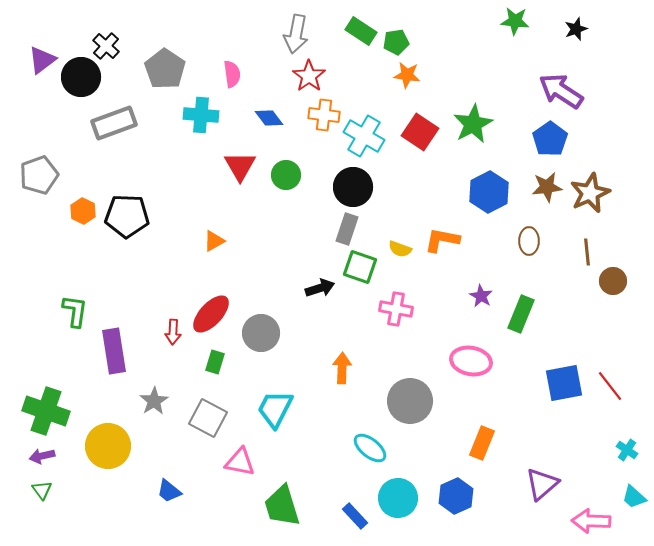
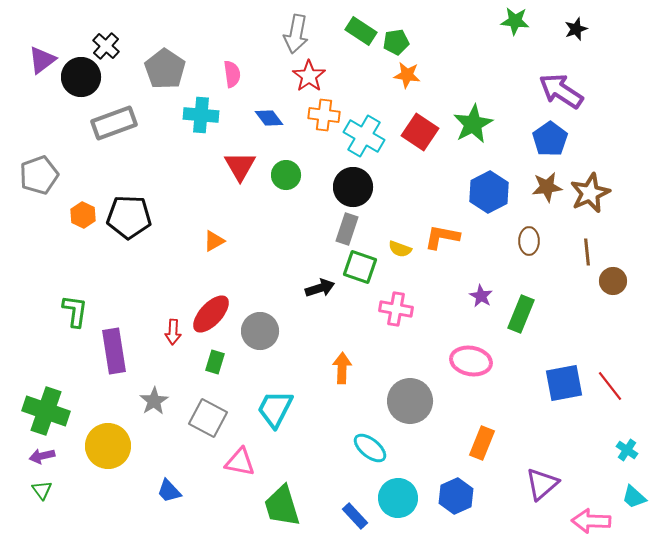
orange hexagon at (83, 211): moved 4 px down
black pentagon at (127, 216): moved 2 px right, 1 px down
orange L-shape at (442, 240): moved 3 px up
gray circle at (261, 333): moved 1 px left, 2 px up
blue trapezoid at (169, 491): rotated 8 degrees clockwise
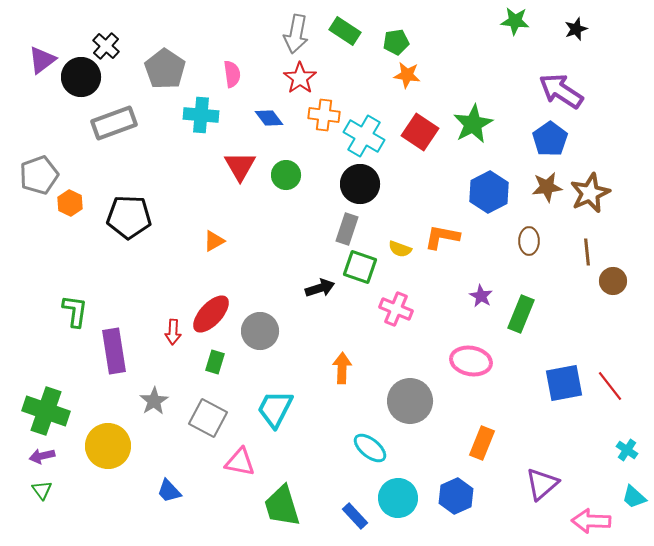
green rectangle at (361, 31): moved 16 px left
red star at (309, 76): moved 9 px left, 2 px down
black circle at (353, 187): moved 7 px right, 3 px up
orange hexagon at (83, 215): moved 13 px left, 12 px up
pink cross at (396, 309): rotated 12 degrees clockwise
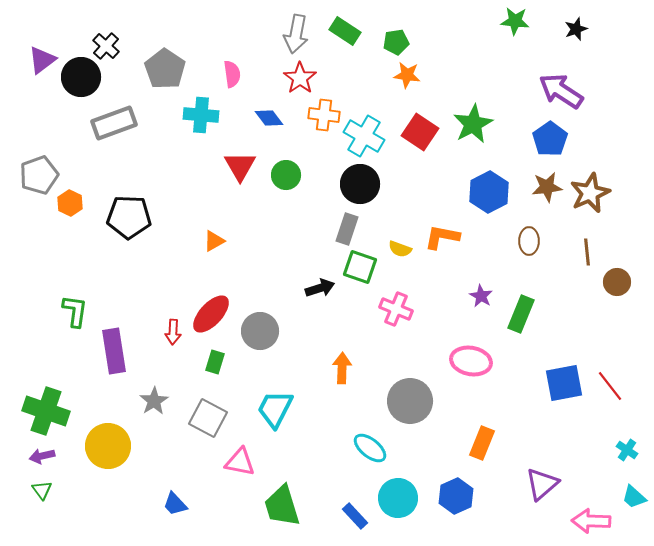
brown circle at (613, 281): moved 4 px right, 1 px down
blue trapezoid at (169, 491): moved 6 px right, 13 px down
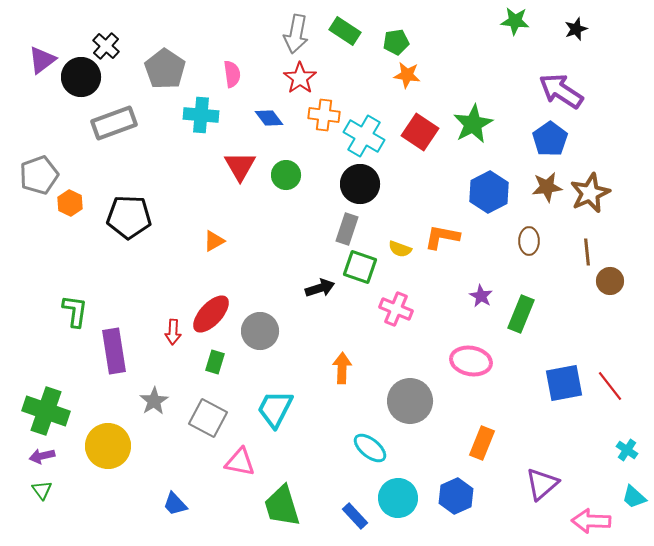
brown circle at (617, 282): moved 7 px left, 1 px up
